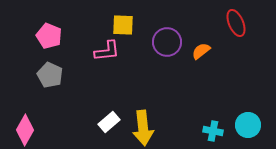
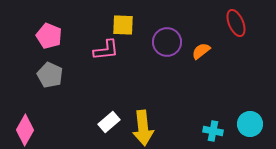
pink L-shape: moved 1 px left, 1 px up
cyan circle: moved 2 px right, 1 px up
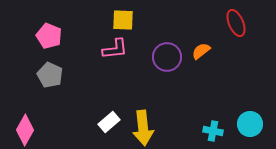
yellow square: moved 5 px up
purple circle: moved 15 px down
pink L-shape: moved 9 px right, 1 px up
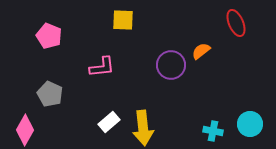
pink L-shape: moved 13 px left, 18 px down
purple circle: moved 4 px right, 8 px down
gray pentagon: moved 19 px down
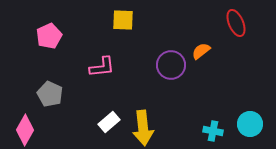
pink pentagon: rotated 25 degrees clockwise
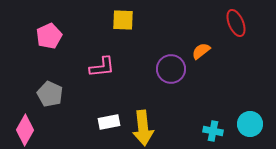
purple circle: moved 4 px down
white rectangle: rotated 30 degrees clockwise
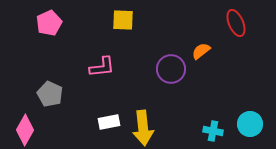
pink pentagon: moved 13 px up
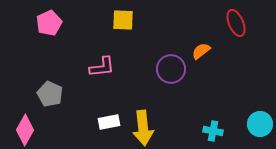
cyan circle: moved 10 px right
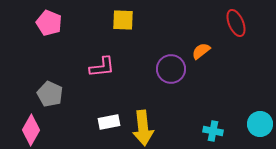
pink pentagon: rotated 25 degrees counterclockwise
pink diamond: moved 6 px right
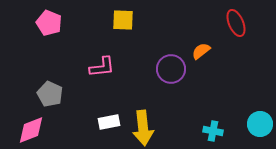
pink diamond: rotated 40 degrees clockwise
